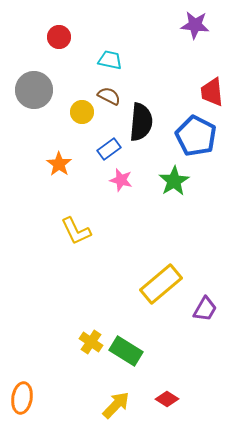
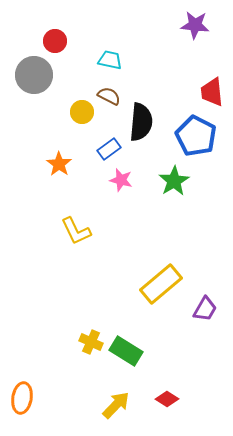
red circle: moved 4 px left, 4 px down
gray circle: moved 15 px up
yellow cross: rotated 10 degrees counterclockwise
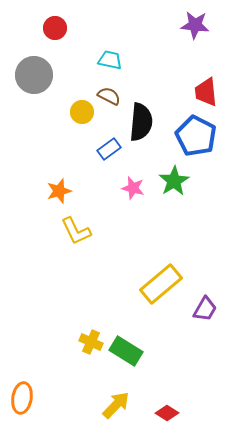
red circle: moved 13 px up
red trapezoid: moved 6 px left
orange star: moved 27 px down; rotated 20 degrees clockwise
pink star: moved 12 px right, 8 px down
red diamond: moved 14 px down
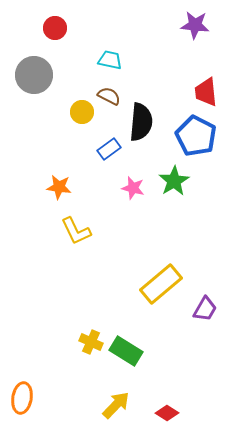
orange star: moved 4 px up; rotated 25 degrees clockwise
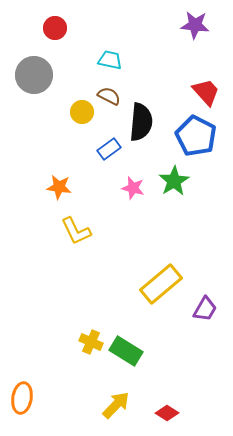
red trapezoid: rotated 144 degrees clockwise
